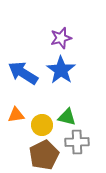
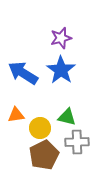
yellow circle: moved 2 px left, 3 px down
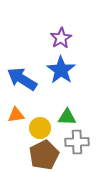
purple star: rotated 15 degrees counterclockwise
blue arrow: moved 1 px left, 6 px down
green triangle: rotated 12 degrees counterclockwise
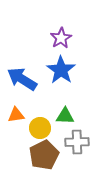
green triangle: moved 2 px left, 1 px up
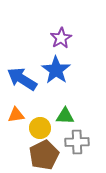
blue star: moved 5 px left
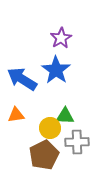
yellow circle: moved 10 px right
